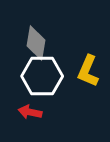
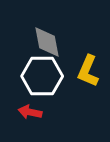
gray diamond: moved 11 px right, 1 px up; rotated 20 degrees counterclockwise
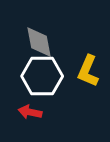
gray diamond: moved 8 px left
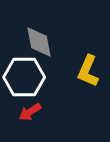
white hexagon: moved 18 px left, 1 px down
red arrow: rotated 45 degrees counterclockwise
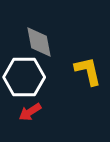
yellow L-shape: rotated 144 degrees clockwise
